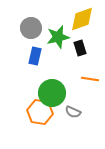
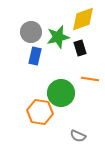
yellow diamond: moved 1 px right
gray circle: moved 4 px down
green circle: moved 9 px right
gray semicircle: moved 5 px right, 24 px down
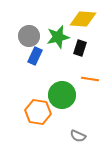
yellow diamond: rotated 24 degrees clockwise
gray circle: moved 2 px left, 4 px down
black rectangle: rotated 35 degrees clockwise
blue rectangle: rotated 12 degrees clockwise
green circle: moved 1 px right, 2 px down
orange hexagon: moved 2 px left
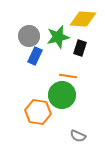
orange line: moved 22 px left, 3 px up
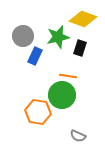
yellow diamond: rotated 16 degrees clockwise
gray circle: moved 6 px left
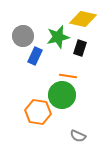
yellow diamond: rotated 8 degrees counterclockwise
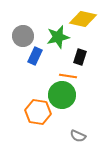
black rectangle: moved 9 px down
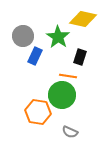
green star: rotated 25 degrees counterclockwise
gray semicircle: moved 8 px left, 4 px up
